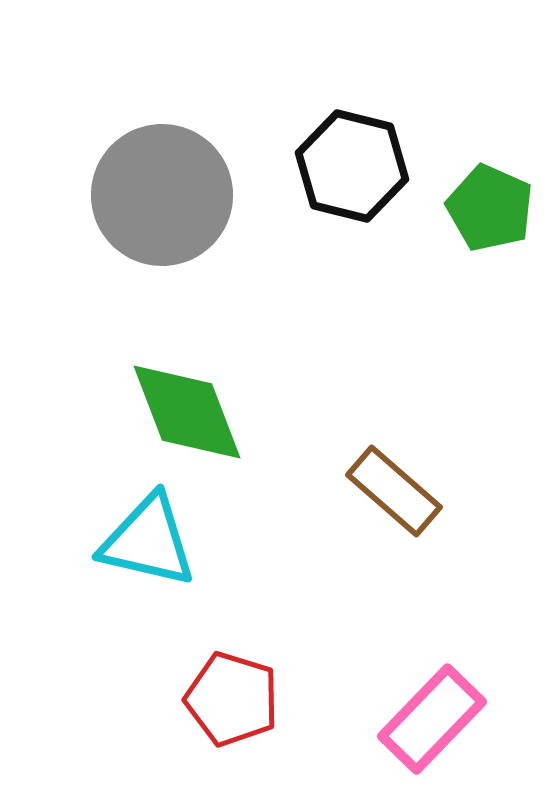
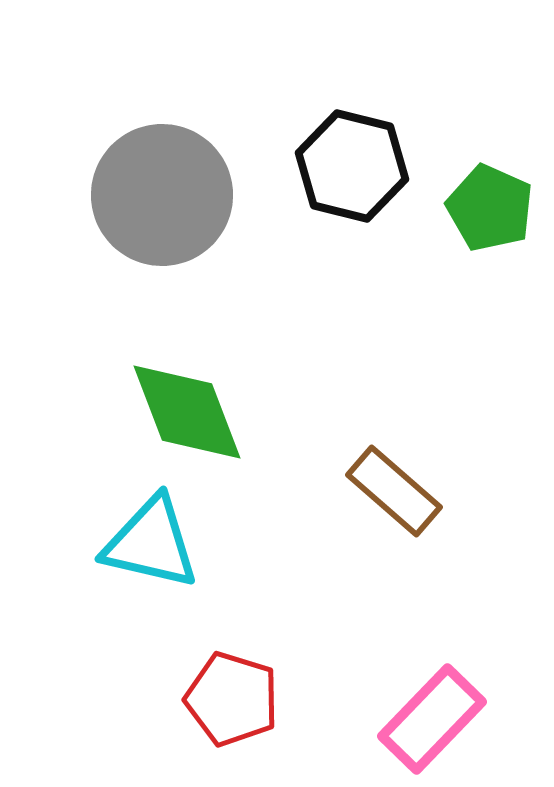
cyan triangle: moved 3 px right, 2 px down
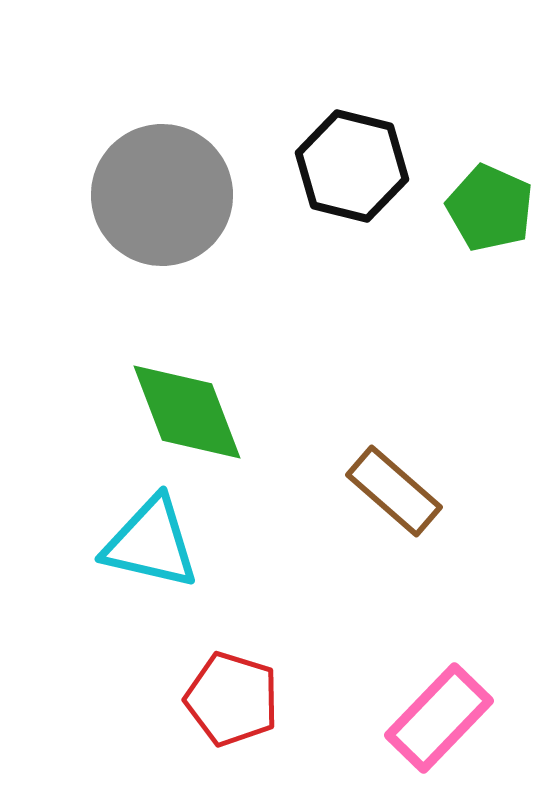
pink rectangle: moved 7 px right, 1 px up
